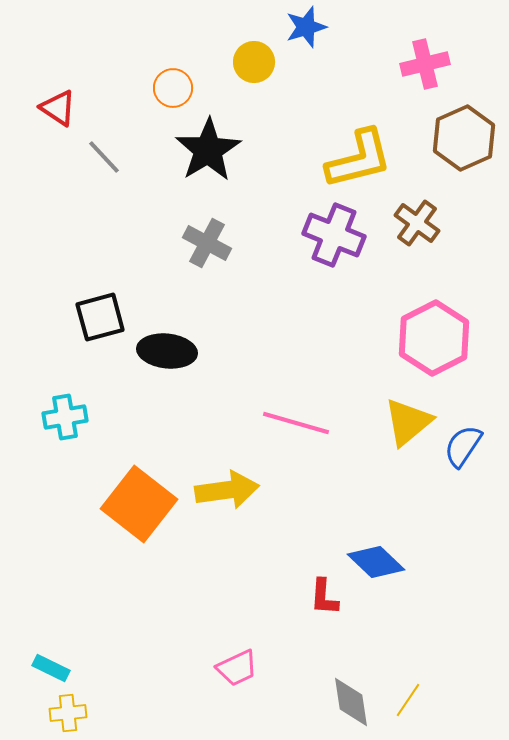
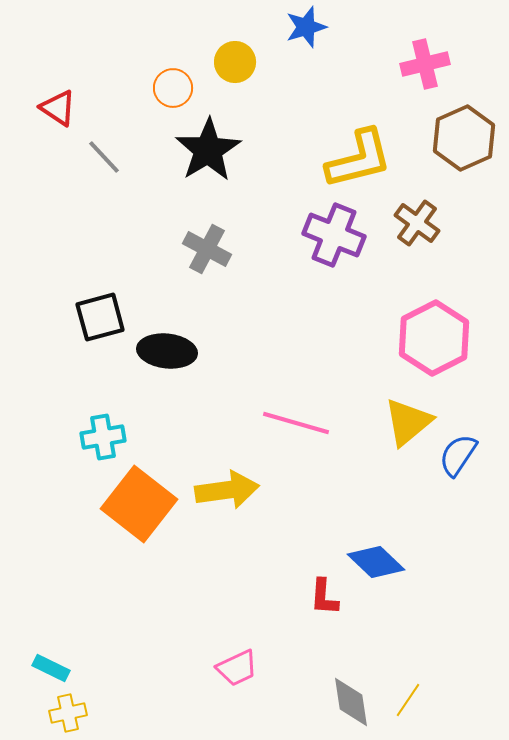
yellow circle: moved 19 px left
gray cross: moved 6 px down
cyan cross: moved 38 px right, 20 px down
blue semicircle: moved 5 px left, 9 px down
yellow cross: rotated 6 degrees counterclockwise
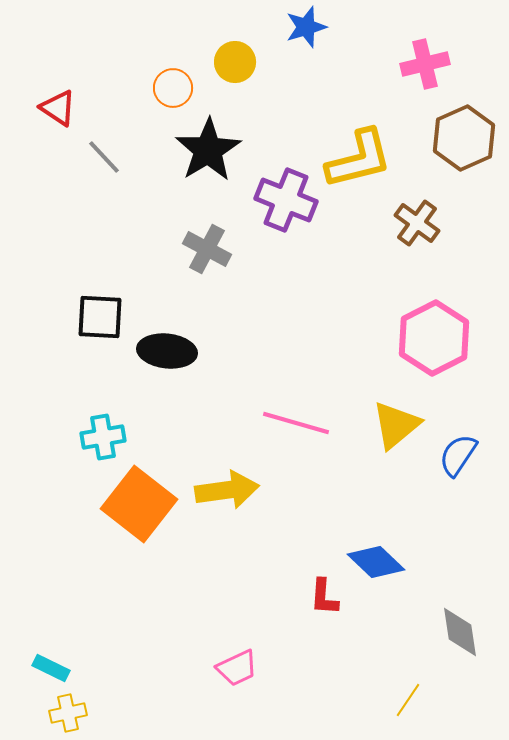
purple cross: moved 48 px left, 35 px up
black square: rotated 18 degrees clockwise
yellow triangle: moved 12 px left, 3 px down
gray diamond: moved 109 px right, 70 px up
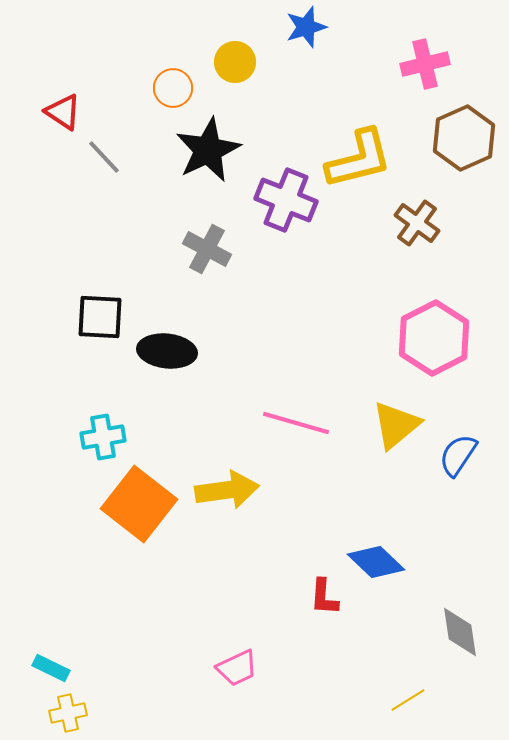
red triangle: moved 5 px right, 4 px down
black star: rotated 6 degrees clockwise
yellow line: rotated 24 degrees clockwise
